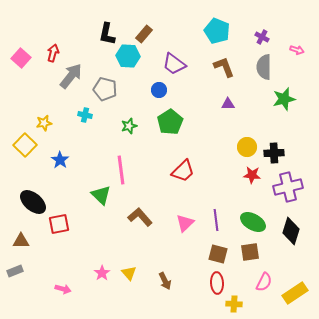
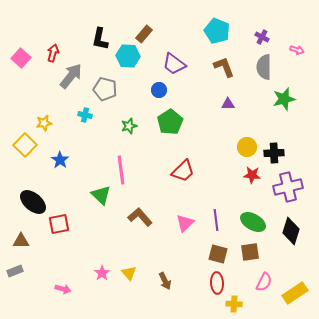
black L-shape at (107, 34): moved 7 px left, 5 px down
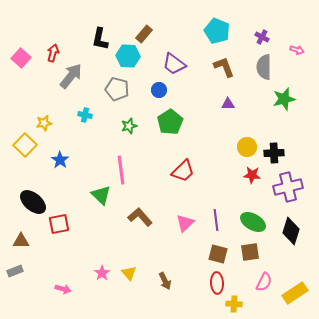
gray pentagon at (105, 89): moved 12 px right
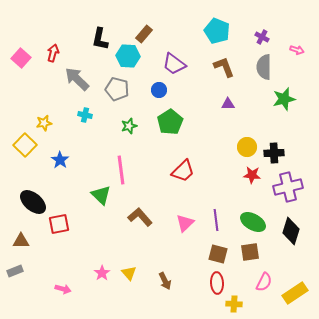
gray arrow at (71, 76): moved 6 px right, 3 px down; rotated 84 degrees counterclockwise
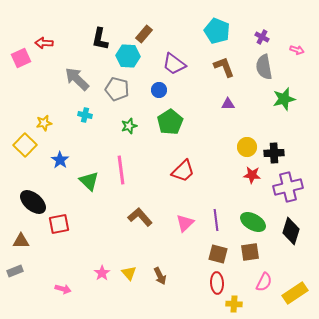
red arrow at (53, 53): moved 9 px left, 10 px up; rotated 102 degrees counterclockwise
pink square at (21, 58): rotated 24 degrees clockwise
gray semicircle at (264, 67): rotated 10 degrees counterclockwise
green triangle at (101, 195): moved 12 px left, 14 px up
brown arrow at (165, 281): moved 5 px left, 5 px up
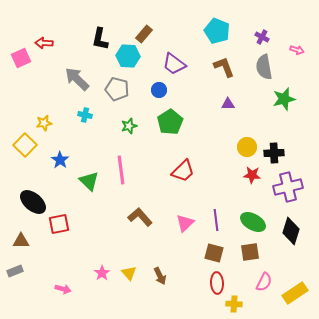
brown square at (218, 254): moved 4 px left, 1 px up
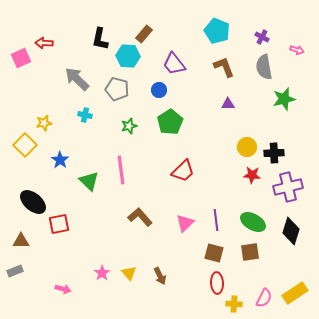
purple trapezoid at (174, 64): rotated 15 degrees clockwise
pink semicircle at (264, 282): moved 16 px down
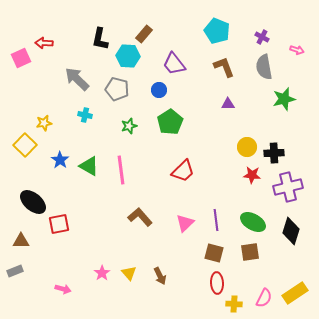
green triangle at (89, 181): moved 15 px up; rotated 15 degrees counterclockwise
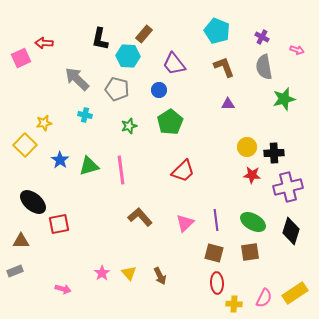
green triangle at (89, 166): rotated 45 degrees counterclockwise
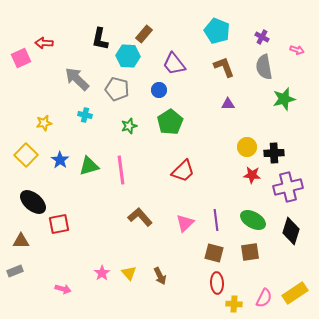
yellow square at (25, 145): moved 1 px right, 10 px down
green ellipse at (253, 222): moved 2 px up
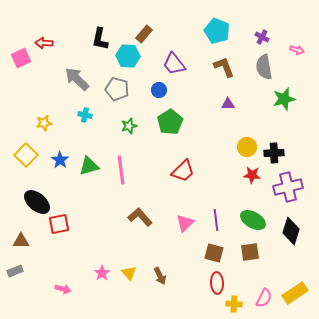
black ellipse at (33, 202): moved 4 px right
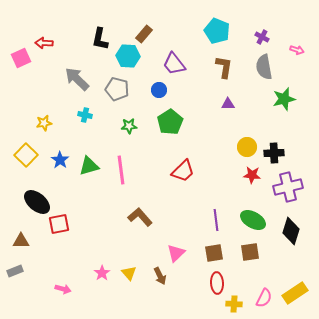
brown L-shape at (224, 67): rotated 30 degrees clockwise
green star at (129, 126): rotated 14 degrees clockwise
pink triangle at (185, 223): moved 9 px left, 30 px down
brown square at (214, 253): rotated 24 degrees counterclockwise
